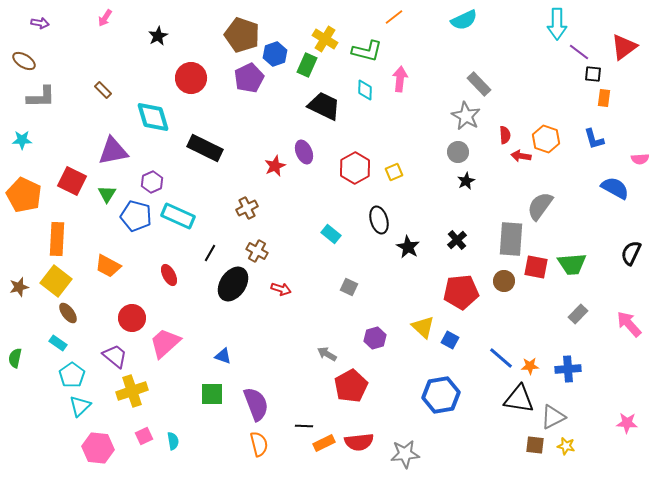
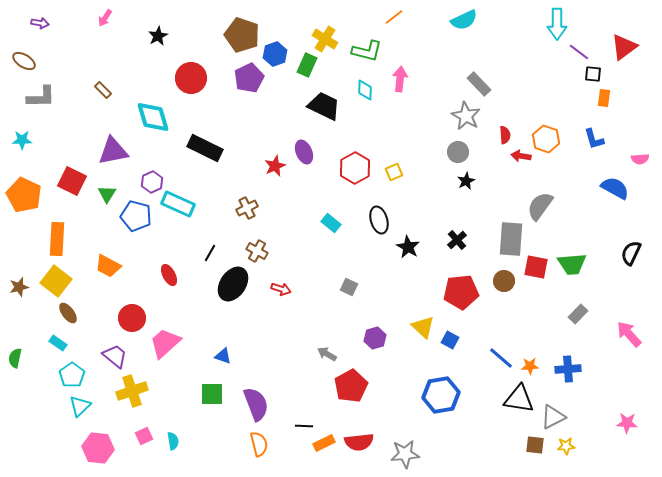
cyan rectangle at (178, 216): moved 12 px up
cyan rectangle at (331, 234): moved 11 px up
pink arrow at (629, 324): moved 10 px down
yellow star at (566, 446): rotated 18 degrees counterclockwise
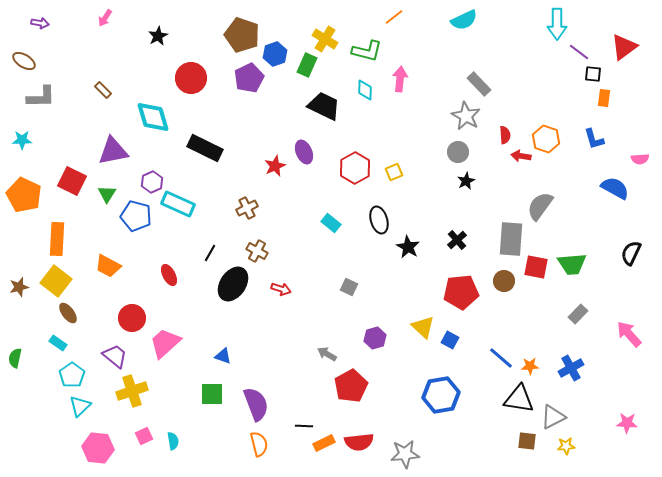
blue cross at (568, 369): moved 3 px right, 1 px up; rotated 25 degrees counterclockwise
brown square at (535, 445): moved 8 px left, 4 px up
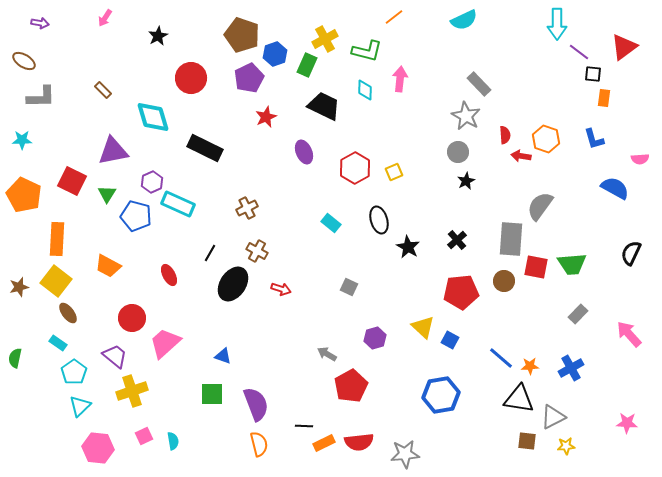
yellow cross at (325, 39): rotated 30 degrees clockwise
red star at (275, 166): moved 9 px left, 49 px up
cyan pentagon at (72, 375): moved 2 px right, 3 px up
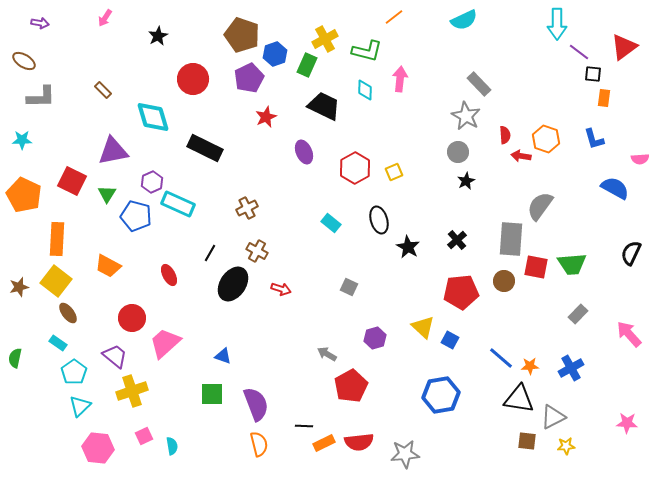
red circle at (191, 78): moved 2 px right, 1 px down
cyan semicircle at (173, 441): moved 1 px left, 5 px down
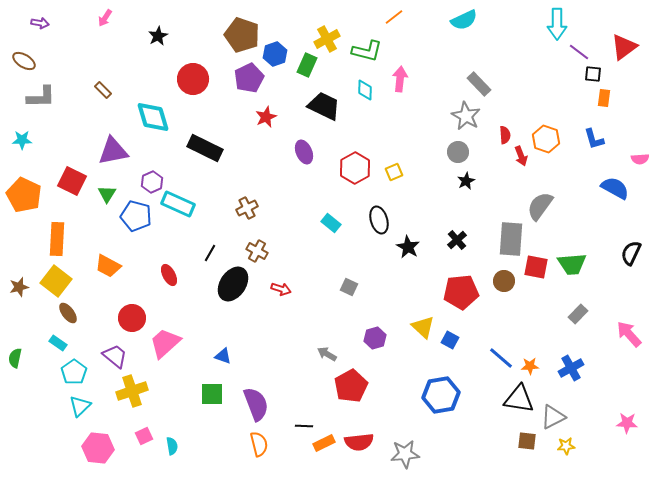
yellow cross at (325, 39): moved 2 px right
red arrow at (521, 156): rotated 120 degrees counterclockwise
